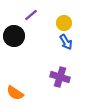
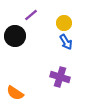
black circle: moved 1 px right
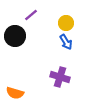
yellow circle: moved 2 px right
orange semicircle: rotated 18 degrees counterclockwise
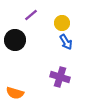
yellow circle: moved 4 px left
black circle: moved 4 px down
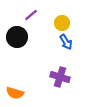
black circle: moved 2 px right, 3 px up
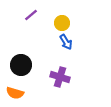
black circle: moved 4 px right, 28 px down
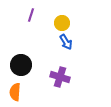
purple line: rotated 32 degrees counterclockwise
orange semicircle: moved 1 px up; rotated 78 degrees clockwise
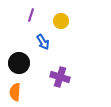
yellow circle: moved 1 px left, 2 px up
blue arrow: moved 23 px left
black circle: moved 2 px left, 2 px up
